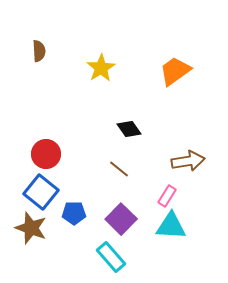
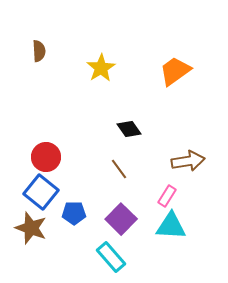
red circle: moved 3 px down
brown line: rotated 15 degrees clockwise
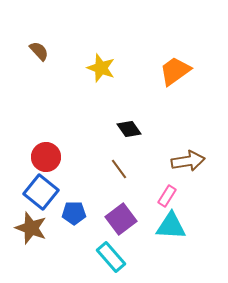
brown semicircle: rotated 40 degrees counterclockwise
yellow star: rotated 20 degrees counterclockwise
purple square: rotated 8 degrees clockwise
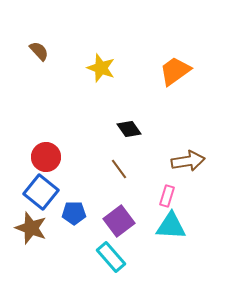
pink rectangle: rotated 15 degrees counterclockwise
purple square: moved 2 px left, 2 px down
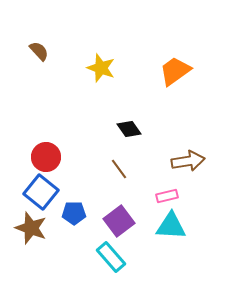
pink rectangle: rotated 60 degrees clockwise
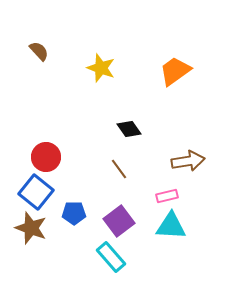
blue square: moved 5 px left
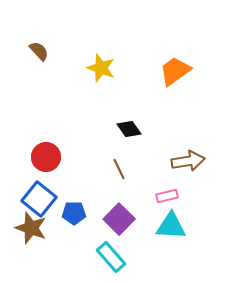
brown line: rotated 10 degrees clockwise
blue square: moved 3 px right, 7 px down
purple square: moved 2 px up; rotated 8 degrees counterclockwise
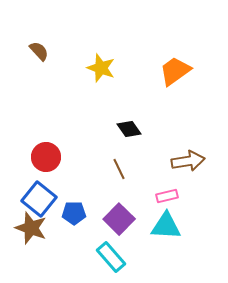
cyan triangle: moved 5 px left
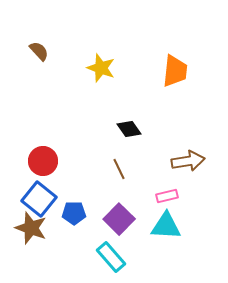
orange trapezoid: rotated 132 degrees clockwise
red circle: moved 3 px left, 4 px down
